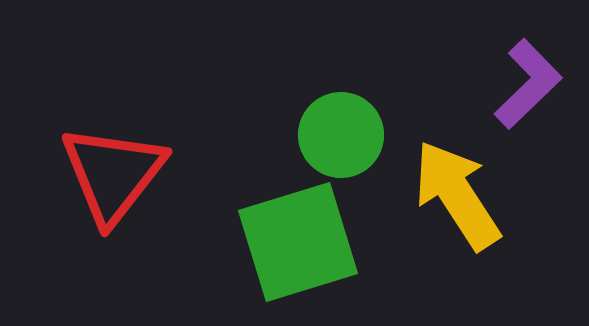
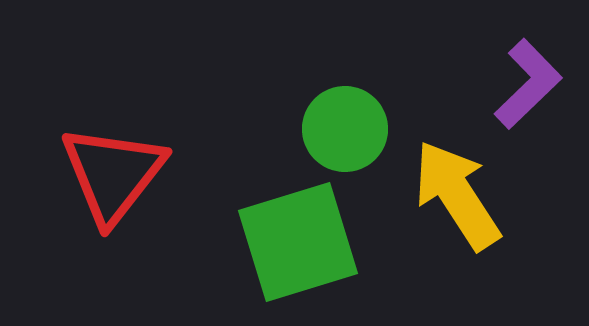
green circle: moved 4 px right, 6 px up
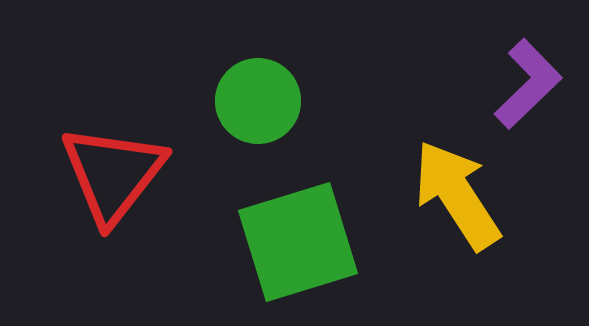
green circle: moved 87 px left, 28 px up
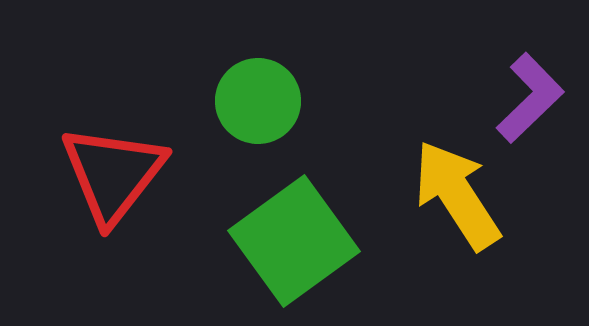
purple L-shape: moved 2 px right, 14 px down
green square: moved 4 px left, 1 px up; rotated 19 degrees counterclockwise
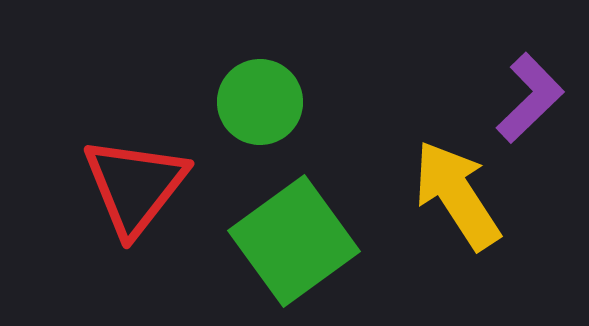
green circle: moved 2 px right, 1 px down
red triangle: moved 22 px right, 12 px down
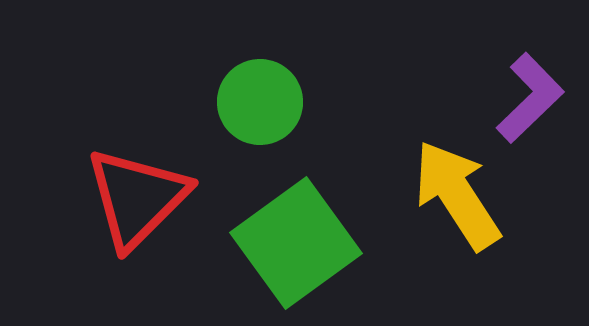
red triangle: moved 2 px right, 12 px down; rotated 7 degrees clockwise
green square: moved 2 px right, 2 px down
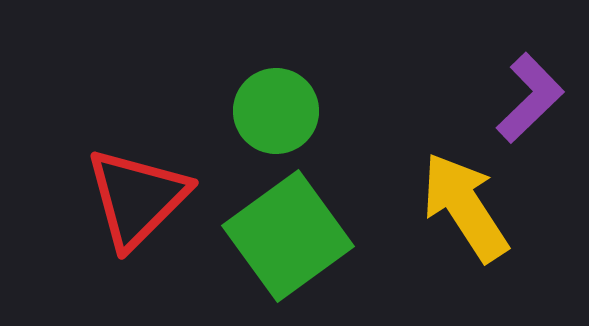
green circle: moved 16 px right, 9 px down
yellow arrow: moved 8 px right, 12 px down
green square: moved 8 px left, 7 px up
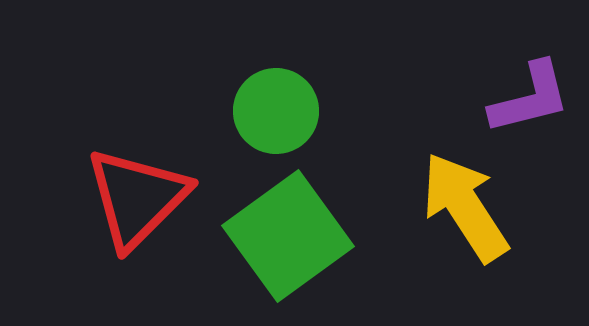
purple L-shape: rotated 30 degrees clockwise
